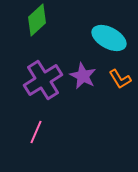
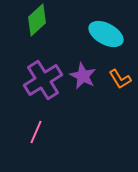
cyan ellipse: moved 3 px left, 4 px up
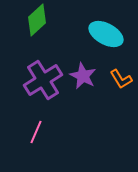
orange L-shape: moved 1 px right
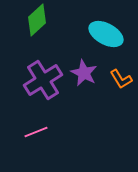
purple star: moved 1 px right, 3 px up
pink line: rotated 45 degrees clockwise
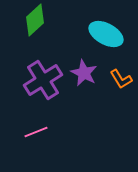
green diamond: moved 2 px left
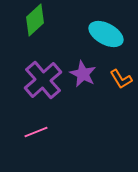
purple star: moved 1 px left, 1 px down
purple cross: rotated 9 degrees counterclockwise
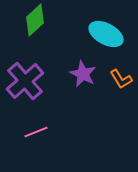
purple cross: moved 18 px left, 1 px down
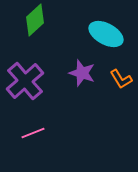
purple star: moved 1 px left, 1 px up; rotated 8 degrees counterclockwise
pink line: moved 3 px left, 1 px down
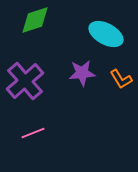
green diamond: rotated 24 degrees clockwise
purple star: rotated 24 degrees counterclockwise
